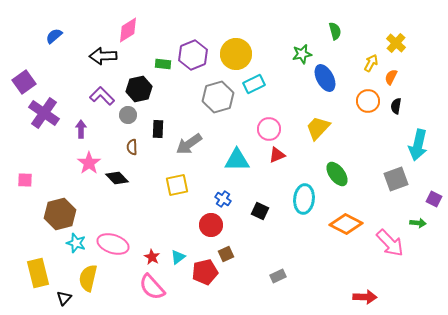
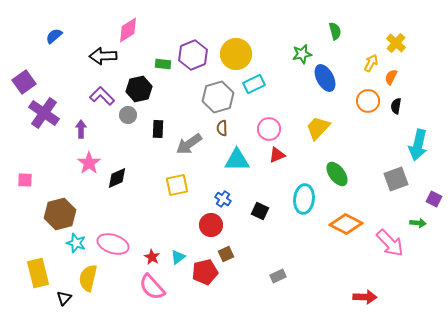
brown semicircle at (132, 147): moved 90 px right, 19 px up
black diamond at (117, 178): rotated 70 degrees counterclockwise
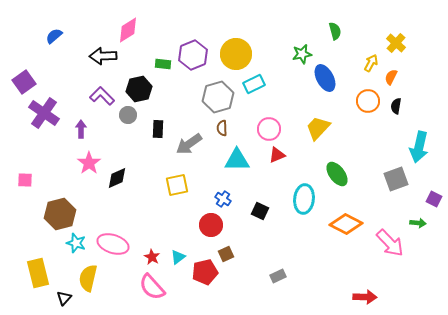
cyan arrow at (418, 145): moved 1 px right, 2 px down
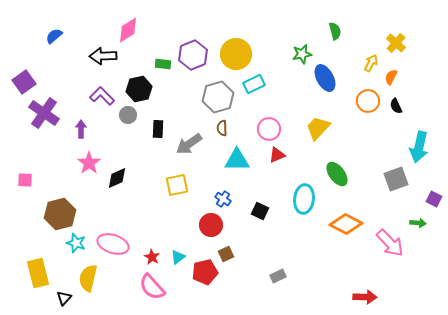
black semicircle at (396, 106): rotated 35 degrees counterclockwise
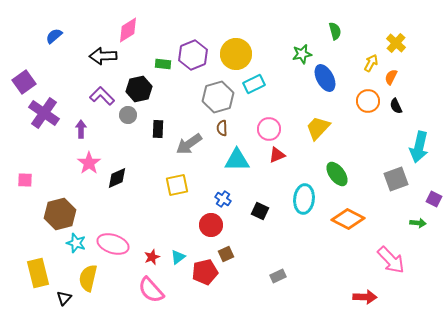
orange diamond at (346, 224): moved 2 px right, 5 px up
pink arrow at (390, 243): moved 1 px right, 17 px down
red star at (152, 257): rotated 21 degrees clockwise
pink semicircle at (152, 287): moved 1 px left, 3 px down
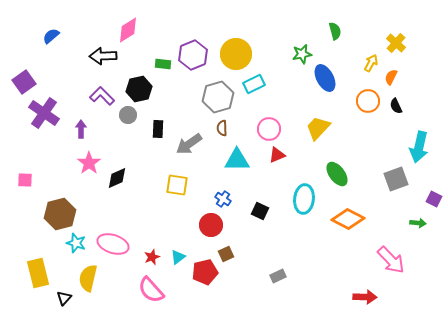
blue semicircle at (54, 36): moved 3 px left
yellow square at (177, 185): rotated 20 degrees clockwise
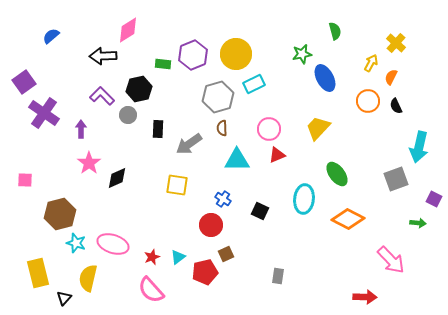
gray rectangle at (278, 276): rotated 56 degrees counterclockwise
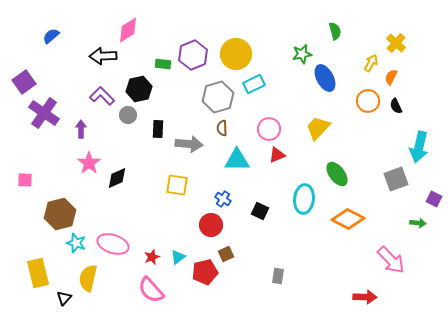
gray arrow at (189, 144): rotated 140 degrees counterclockwise
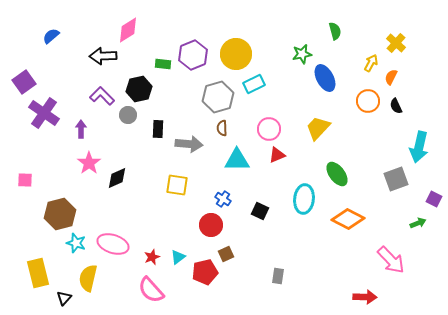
green arrow at (418, 223): rotated 28 degrees counterclockwise
